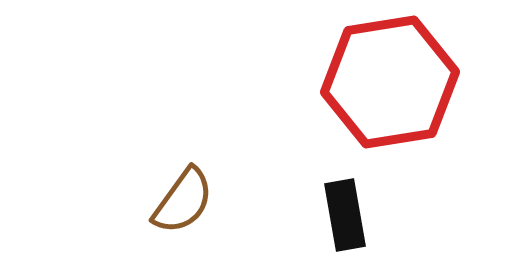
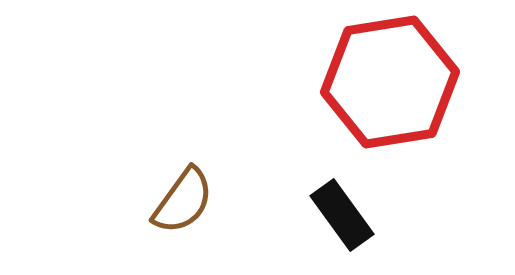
black rectangle: moved 3 px left; rotated 26 degrees counterclockwise
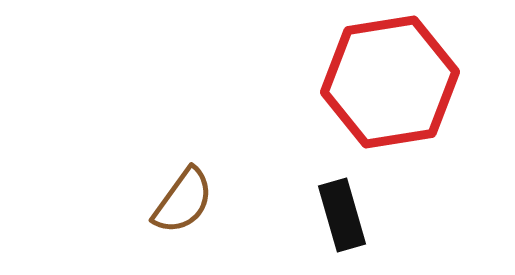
black rectangle: rotated 20 degrees clockwise
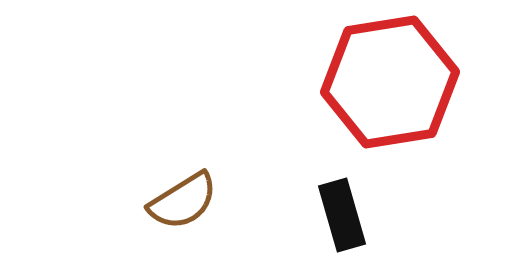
brown semicircle: rotated 22 degrees clockwise
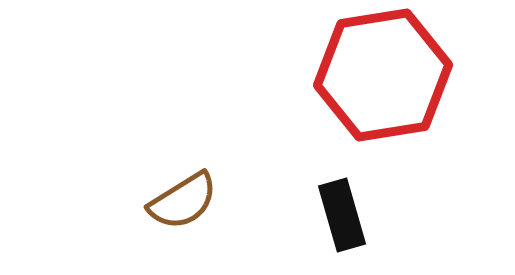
red hexagon: moved 7 px left, 7 px up
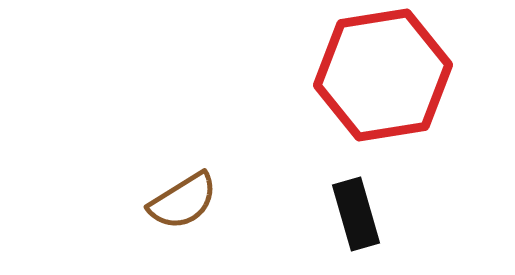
black rectangle: moved 14 px right, 1 px up
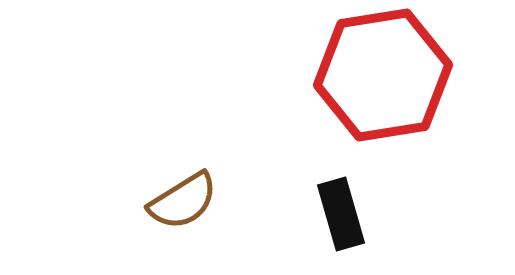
black rectangle: moved 15 px left
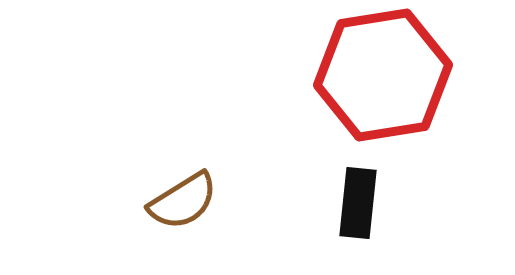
black rectangle: moved 17 px right, 11 px up; rotated 22 degrees clockwise
